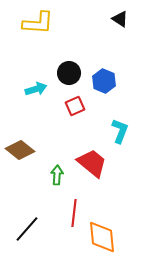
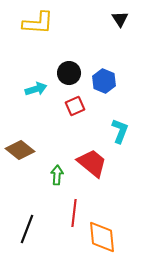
black triangle: rotated 24 degrees clockwise
black line: rotated 20 degrees counterclockwise
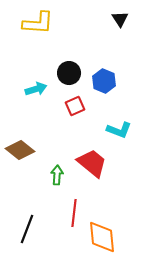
cyan L-shape: moved 1 px left, 1 px up; rotated 90 degrees clockwise
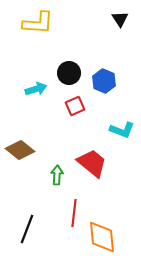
cyan L-shape: moved 3 px right
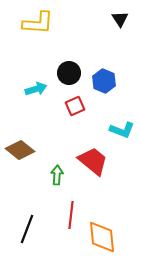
red trapezoid: moved 1 px right, 2 px up
red line: moved 3 px left, 2 px down
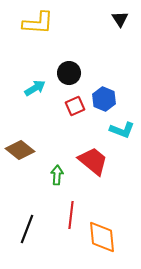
blue hexagon: moved 18 px down
cyan arrow: moved 1 px left, 1 px up; rotated 15 degrees counterclockwise
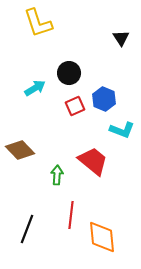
black triangle: moved 1 px right, 19 px down
yellow L-shape: rotated 68 degrees clockwise
brown diamond: rotated 8 degrees clockwise
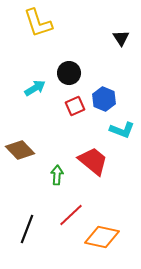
red line: rotated 40 degrees clockwise
orange diamond: rotated 72 degrees counterclockwise
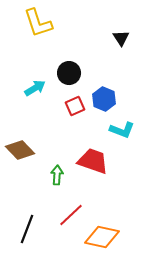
red trapezoid: rotated 20 degrees counterclockwise
